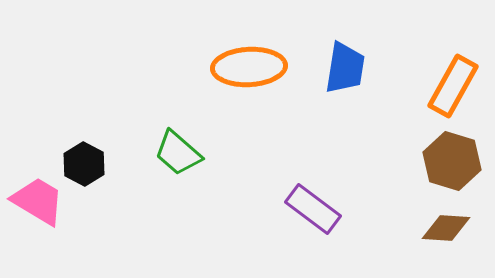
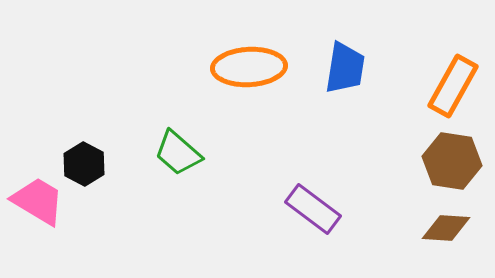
brown hexagon: rotated 8 degrees counterclockwise
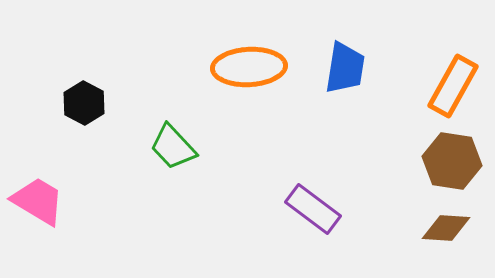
green trapezoid: moved 5 px left, 6 px up; rotated 6 degrees clockwise
black hexagon: moved 61 px up
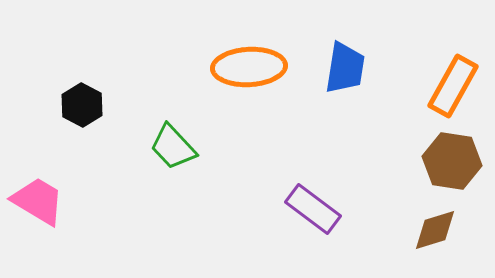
black hexagon: moved 2 px left, 2 px down
brown diamond: moved 11 px left, 2 px down; rotated 21 degrees counterclockwise
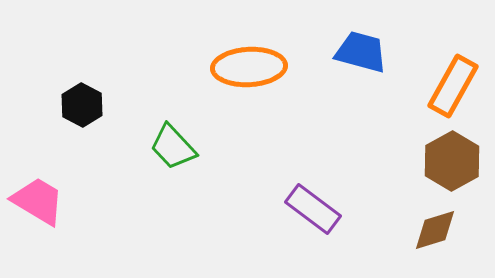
blue trapezoid: moved 16 px right, 16 px up; rotated 84 degrees counterclockwise
brown hexagon: rotated 22 degrees clockwise
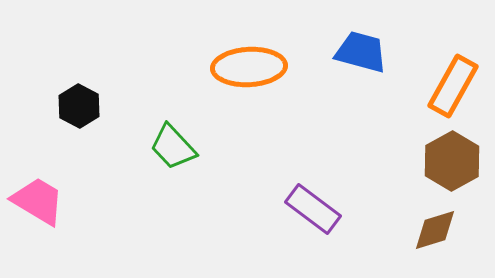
black hexagon: moved 3 px left, 1 px down
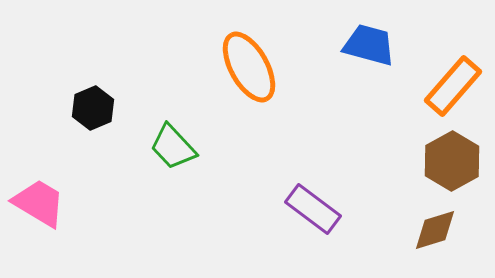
blue trapezoid: moved 8 px right, 7 px up
orange ellipse: rotated 64 degrees clockwise
orange rectangle: rotated 12 degrees clockwise
black hexagon: moved 14 px right, 2 px down; rotated 9 degrees clockwise
pink trapezoid: moved 1 px right, 2 px down
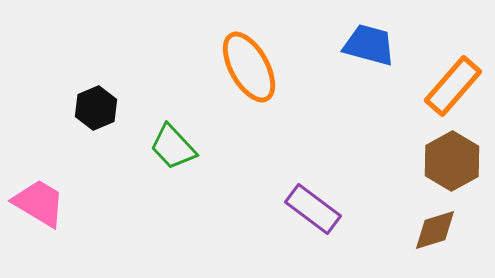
black hexagon: moved 3 px right
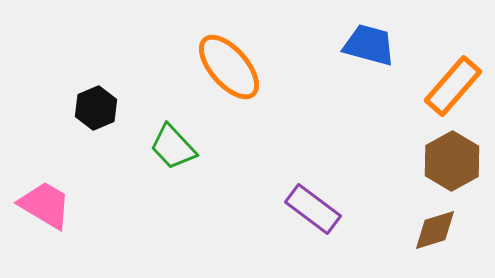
orange ellipse: moved 20 px left; rotated 12 degrees counterclockwise
pink trapezoid: moved 6 px right, 2 px down
